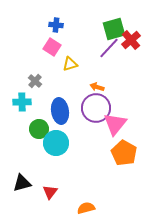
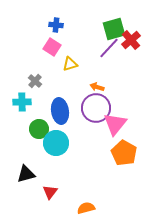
black triangle: moved 4 px right, 9 px up
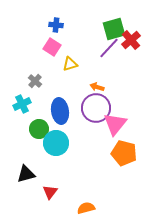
cyan cross: moved 2 px down; rotated 24 degrees counterclockwise
orange pentagon: rotated 15 degrees counterclockwise
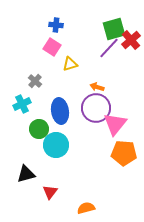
cyan circle: moved 2 px down
orange pentagon: rotated 10 degrees counterclockwise
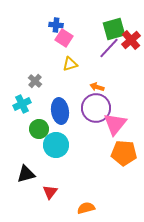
pink square: moved 12 px right, 9 px up
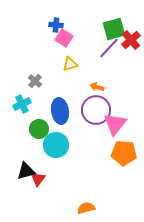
purple circle: moved 2 px down
black triangle: moved 3 px up
red triangle: moved 12 px left, 13 px up
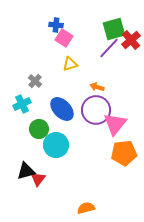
blue ellipse: moved 2 px right, 2 px up; rotated 35 degrees counterclockwise
orange pentagon: rotated 10 degrees counterclockwise
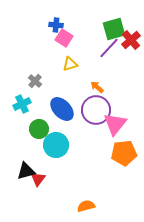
orange arrow: rotated 24 degrees clockwise
orange semicircle: moved 2 px up
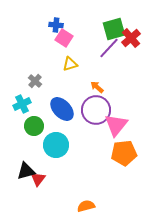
red cross: moved 2 px up
pink triangle: moved 1 px right, 1 px down
green circle: moved 5 px left, 3 px up
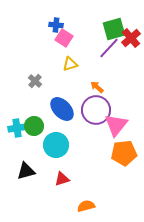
cyan cross: moved 5 px left, 24 px down; rotated 18 degrees clockwise
red triangle: moved 24 px right; rotated 35 degrees clockwise
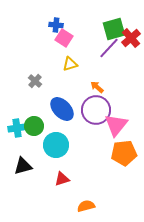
black triangle: moved 3 px left, 5 px up
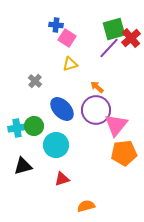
pink square: moved 3 px right
